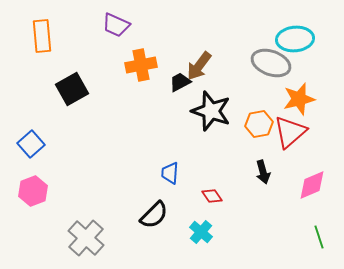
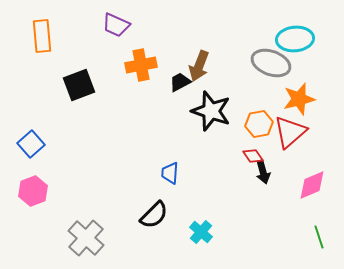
brown arrow: rotated 16 degrees counterclockwise
black square: moved 7 px right, 4 px up; rotated 8 degrees clockwise
red diamond: moved 41 px right, 40 px up
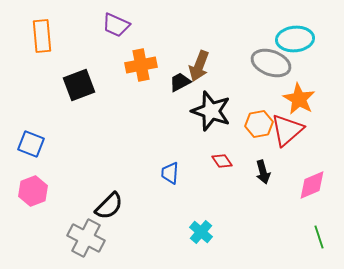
orange star: rotated 28 degrees counterclockwise
red triangle: moved 3 px left, 2 px up
blue square: rotated 28 degrees counterclockwise
red diamond: moved 31 px left, 5 px down
black semicircle: moved 45 px left, 9 px up
gray cross: rotated 15 degrees counterclockwise
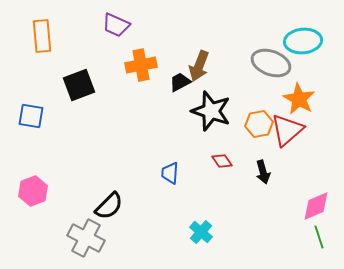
cyan ellipse: moved 8 px right, 2 px down
blue square: moved 28 px up; rotated 12 degrees counterclockwise
pink diamond: moved 4 px right, 21 px down
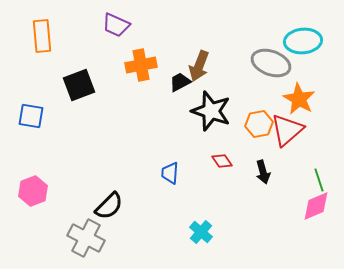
green line: moved 57 px up
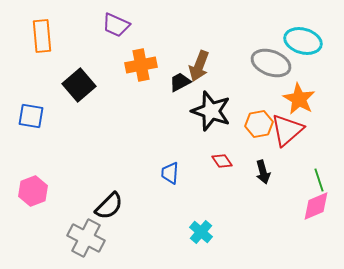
cyan ellipse: rotated 21 degrees clockwise
black square: rotated 20 degrees counterclockwise
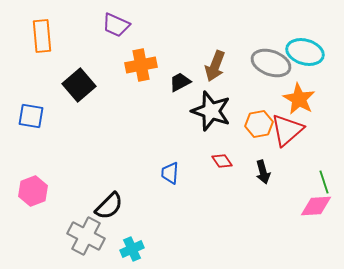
cyan ellipse: moved 2 px right, 11 px down
brown arrow: moved 16 px right
green line: moved 5 px right, 2 px down
pink diamond: rotated 20 degrees clockwise
cyan cross: moved 69 px left, 17 px down; rotated 25 degrees clockwise
gray cross: moved 2 px up
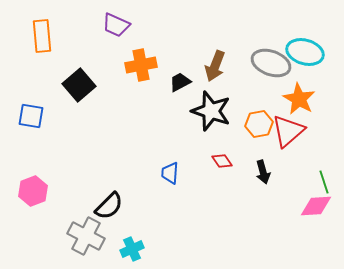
red triangle: moved 1 px right, 1 px down
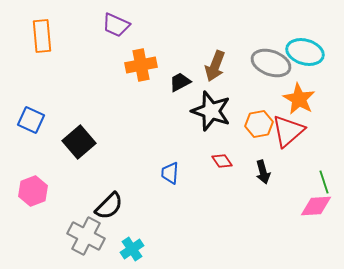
black square: moved 57 px down
blue square: moved 4 px down; rotated 16 degrees clockwise
cyan cross: rotated 10 degrees counterclockwise
